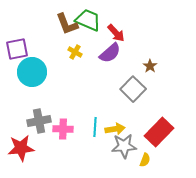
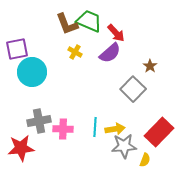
green trapezoid: moved 1 px right, 1 px down
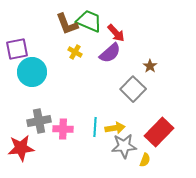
yellow arrow: moved 1 px up
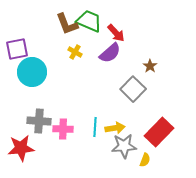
gray cross: rotated 15 degrees clockwise
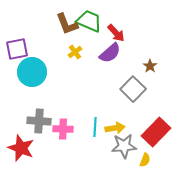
yellow cross: rotated 24 degrees clockwise
red rectangle: moved 3 px left
red star: rotated 28 degrees clockwise
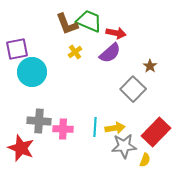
red arrow: rotated 36 degrees counterclockwise
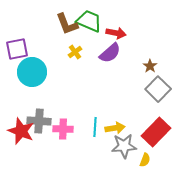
gray square: moved 25 px right
red star: moved 17 px up
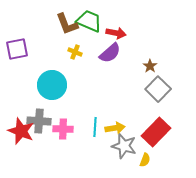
yellow cross: rotated 32 degrees counterclockwise
cyan circle: moved 20 px right, 13 px down
gray star: rotated 20 degrees clockwise
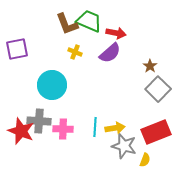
red rectangle: rotated 24 degrees clockwise
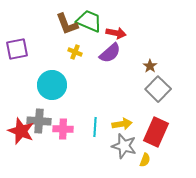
yellow arrow: moved 7 px right, 4 px up
red rectangle: rotated 44 degrees counterclockwise
